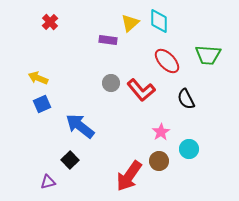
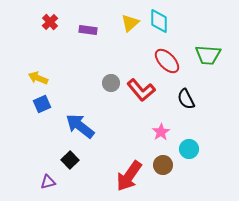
purple rectangle: moved 20 px left, 10 px up
brown circle: moved 4 px right, 4 px down
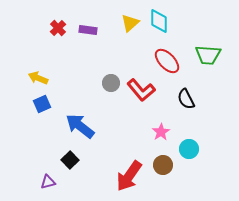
red cross: moved 8 px right, 6 px down
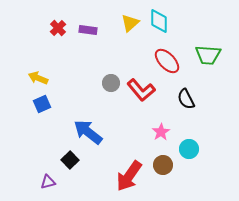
blue arrow: moved 8 px right, 6 px down
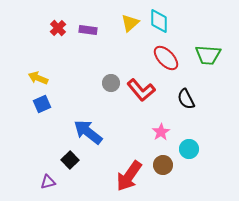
red ellipse: moved 1 px left, 3 px up
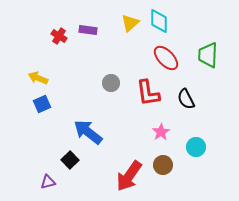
red cross: moved 1 px right, 8 px down; rotated 14 degrees counterclockwise
green trapezoid: rotated 88 degrees clockwise
red L-shape: moved 7 px right, 3 px down; rotated 32 degrees clockwise
cyan circle: moved 7 px right, 2 px up
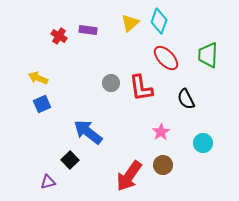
cyan diamond: rotated 20 degrees clockwise
red L-shape: moved 7 px left, 5 px up
cyan circle: moved 7 px right, 4 px up
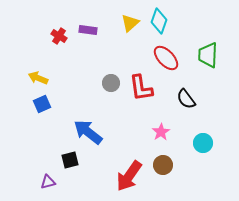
black semicircle: rotated 10 degrees counterclockwise
black square: rotated 30 degrees clockwise
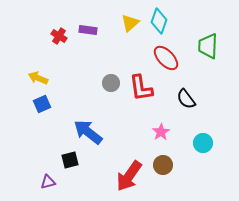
green trapezoid: moved 9 px up
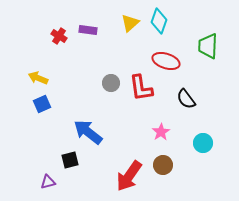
red ellipse: moved 3 px down; rotated 28 degrees counterclockwise
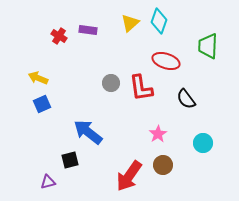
pink star: moved 3 px left, 2 px down
